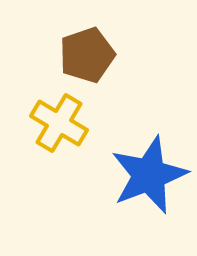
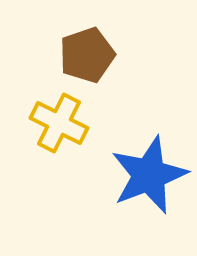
yellow cross: rotated 4 degrees counterclockwise
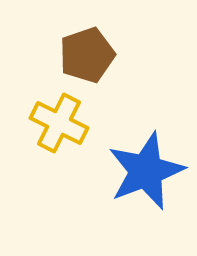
blue star: moved 3 px left, 4 px up
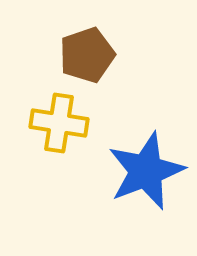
yellow cross: rotated 18 degrees counterclockwise
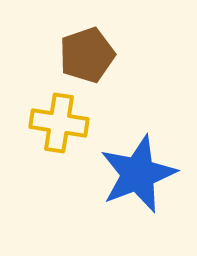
blue star: moved 8 px left, 3 px down
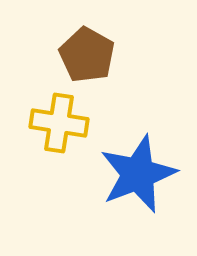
brown pentagon: rotated 24 degrees counterclockwise
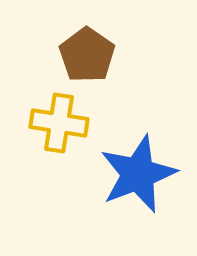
brown pentagon: rotated 6 degrees clockwise
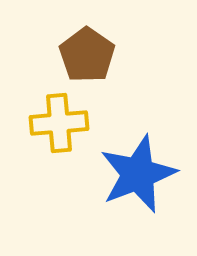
yellow cross: rotated 14 degrees counterclockwise
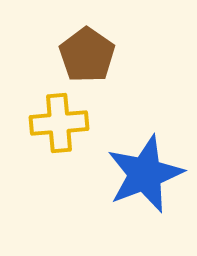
blue star: moved 7 px right
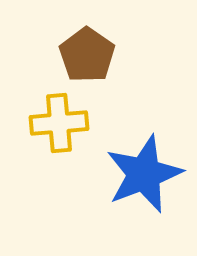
blue star: moved 1 px left
